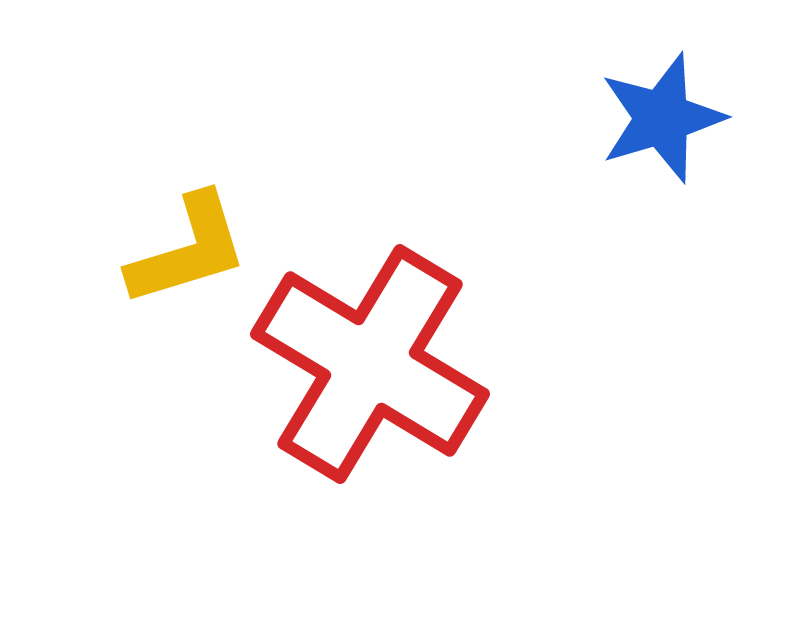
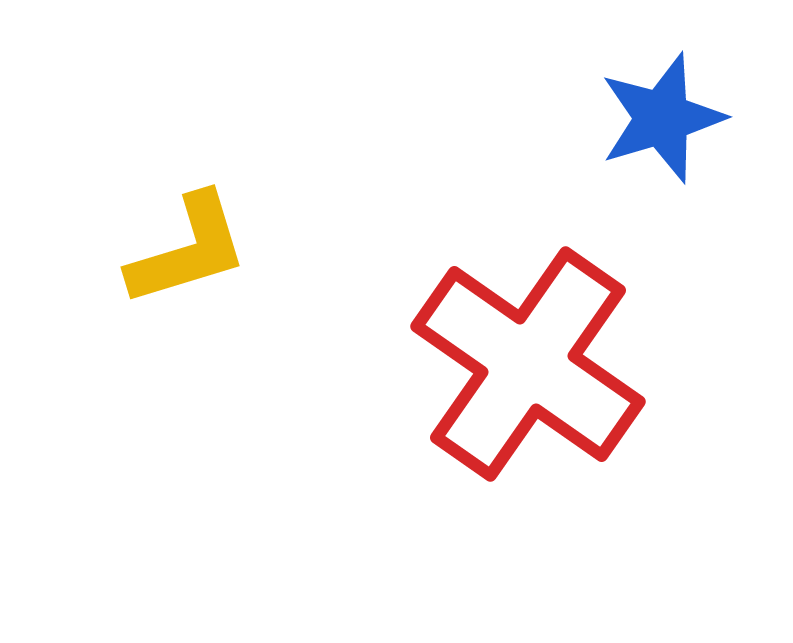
red cross: moved 158 px right; rotated 4 degrees clockwise
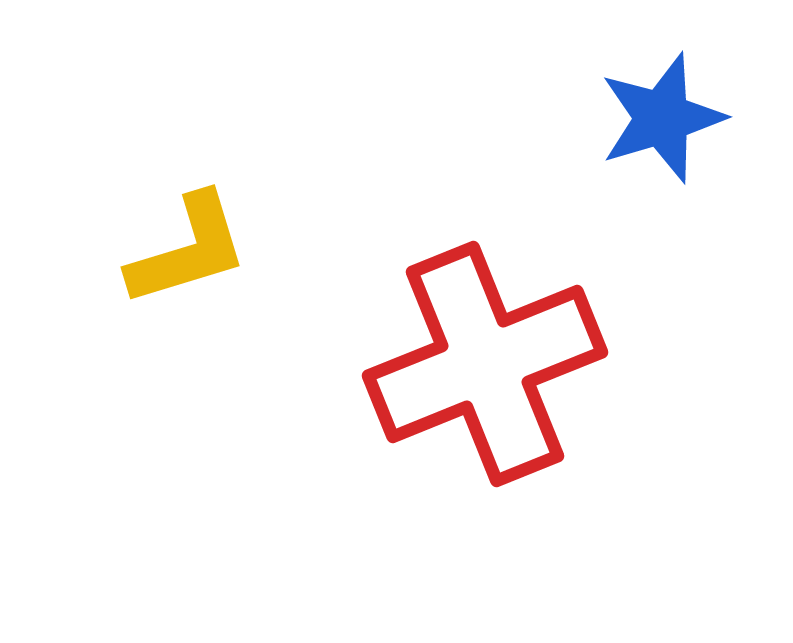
red cross: moved 43 px left; rotated 33 degrees clockwise
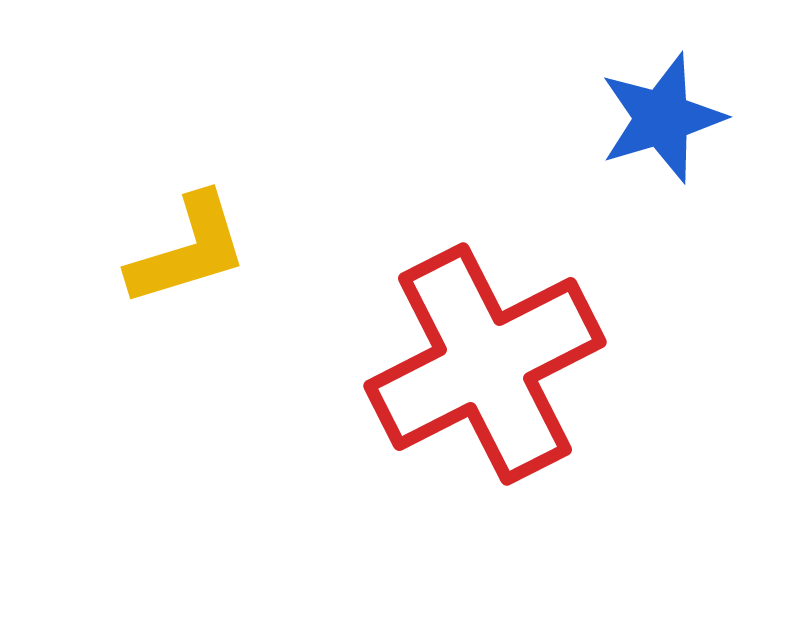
red cross: rotated 5 degrees counterclockwise
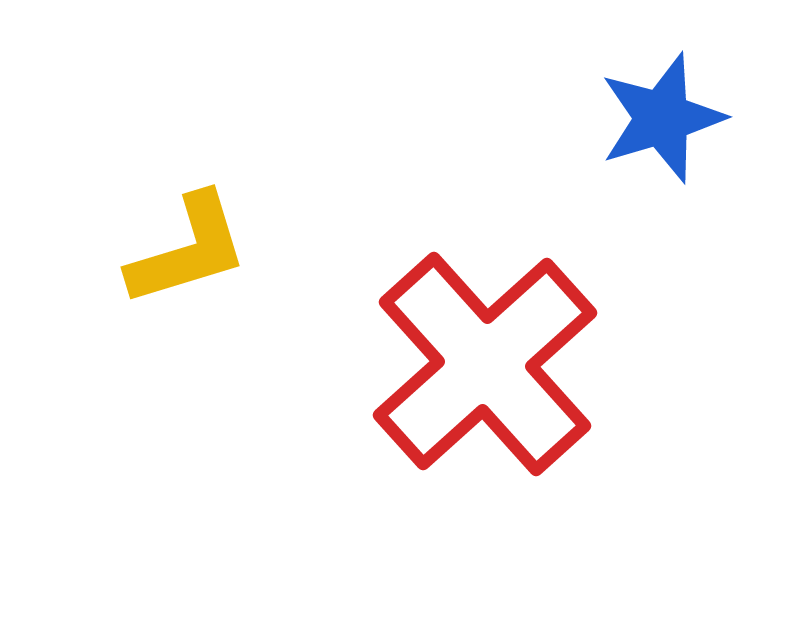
red cross: rotated 15 degrees counterclockwise
